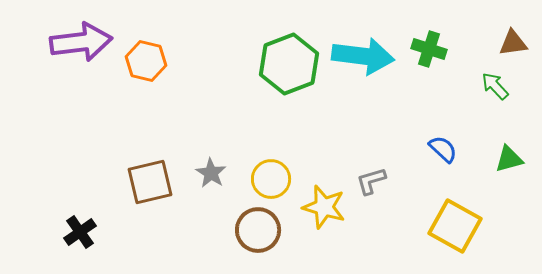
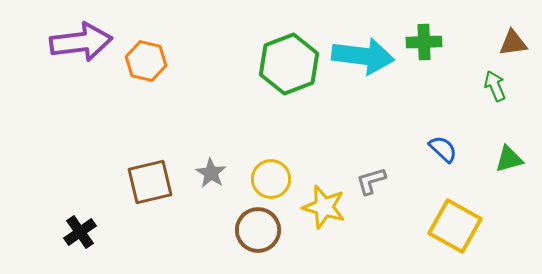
green cross: moved 5 px left, 7 px up; rotated 20 degrees counterclockwise
green arrow: rotated 20 degrees clockwise
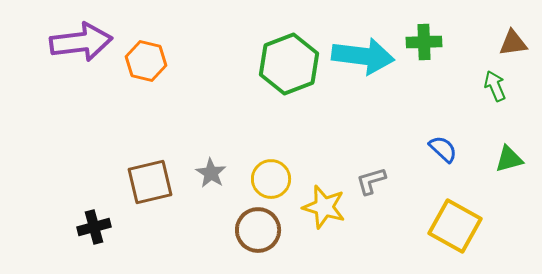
black cross: moved 14 px right, 5 px up; rotated 20 degrees clockwise
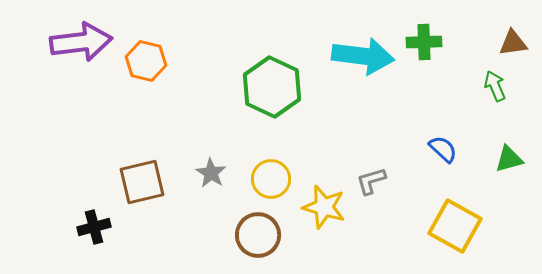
green hexagon: moved 17 px left, 23 px down; rotated 14 degrees counterclockwise
brown square: moved 8 px left
brown circle: moved 5 px down
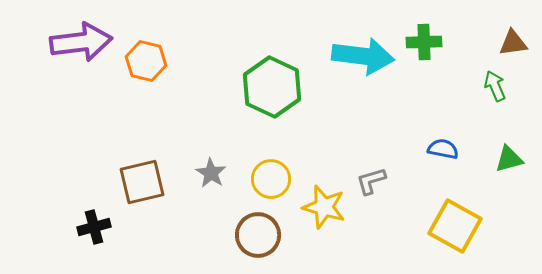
blue semicircle: rotated 32 degrees counterclockwise
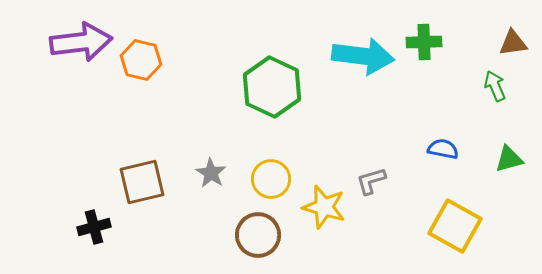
orange hexagon: moved 5 px left, 1 px up
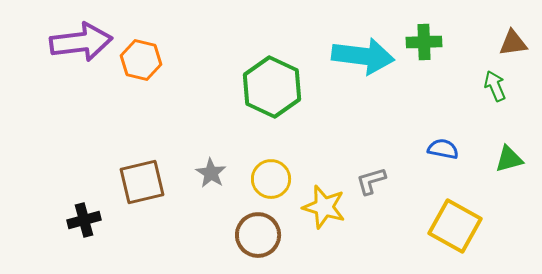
black cross: moved 10 px left, 7 px up
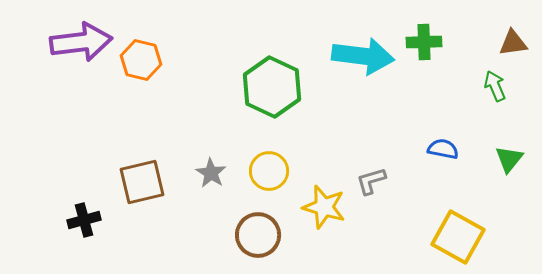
green triangle: rotated 36 degrees counterclockwise
yellow circle: moved 2 px left, 8 px up
yellow square: moved 3 px right, 11 px down
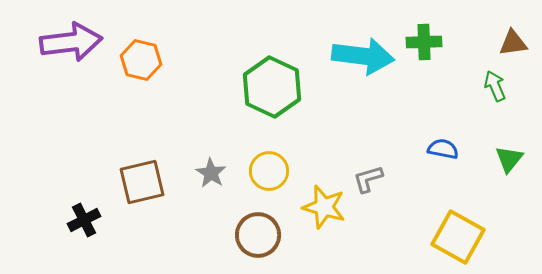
purple arrow: moved 10 px left
gray L-shape: moved 3 px left, 2 px up
black cross: rotated 12 degrees counterclockwise
